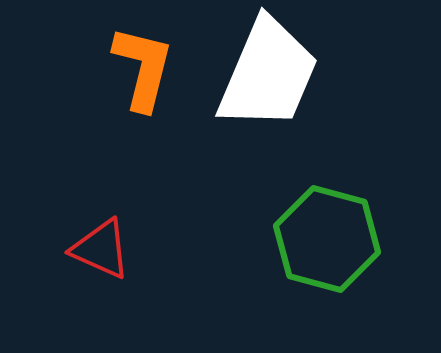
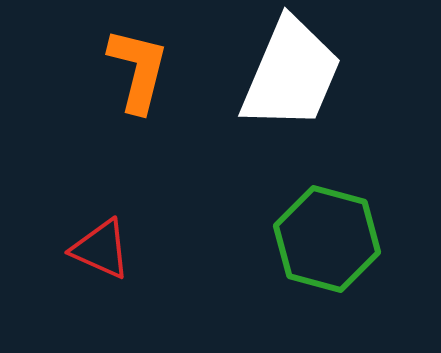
orange L-shape: moved 5 px left, 2 px down
white trapezoid: moved 23 px right
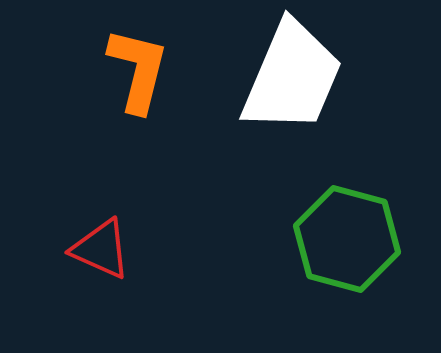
white trapezoid: moved 1 px right, 3 px down
green hexagon: moved 20 px right
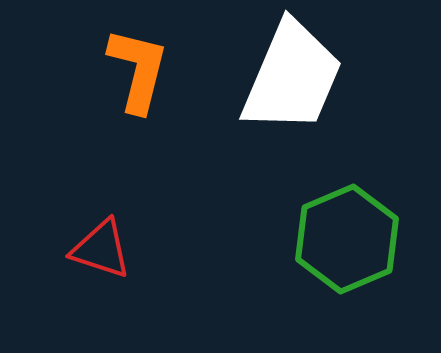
green hexagon: rotated 22 degrees clockwise
red triangle: rotated 6 degrees counterclockwise
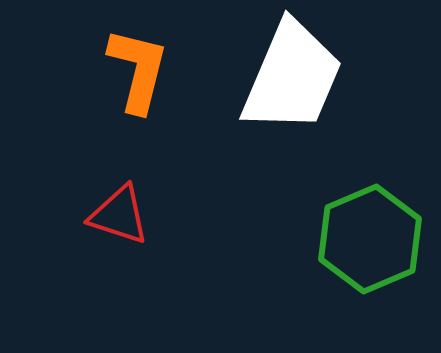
green hexagon: moved 23 px right
red triangle: moved 18 px right, 34 px up
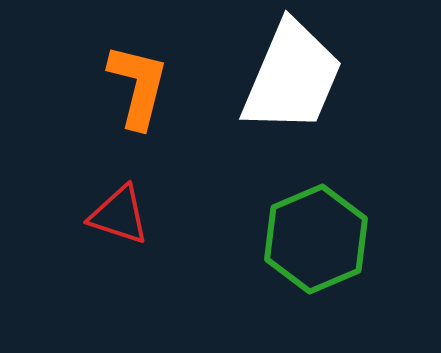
orange L-shape: moved 16 px down
green hexagon: moved 54 px left
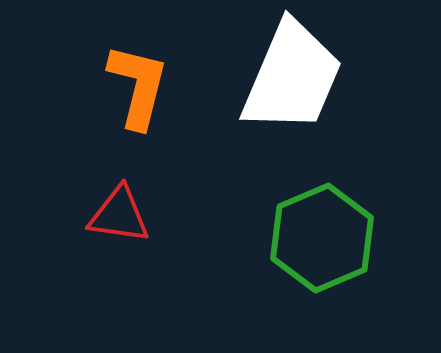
red triangle: rotated 10 degrees counterclockwise
green hexagon: moved 6 px right, 1 px up
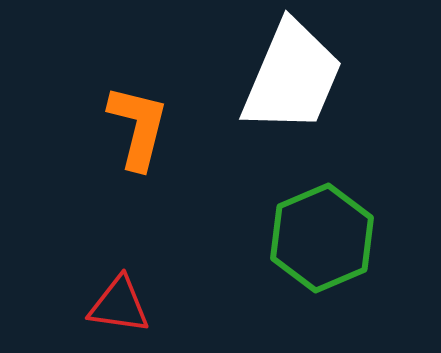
orange L-shape: moved 41 px down
red triangle: moved 90 px down
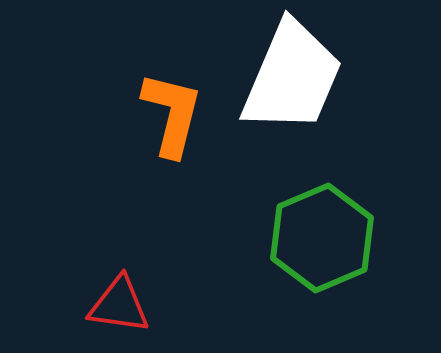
orange L-shape: moved 34 px right, 13 px up
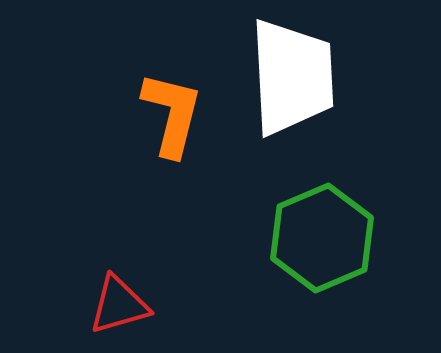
white trapezoid: rotated 26 degrees counterclockwise
red triangle: rotated 24 degrees counterclockwise
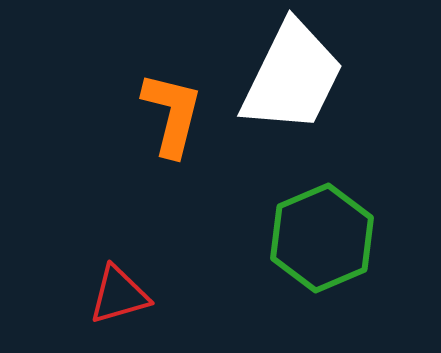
white trapezoid: rotated 29 degrees clockwise
red triangle: moved 10 px up
